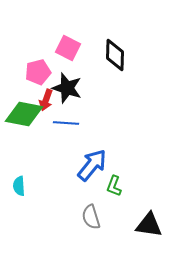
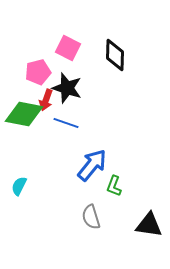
blue line: rotated 15 degrees clockwise
cyan semicircle: rotated 30 degrees clockwise
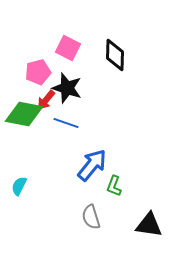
red arrow: rotated 20 degrees clockwise
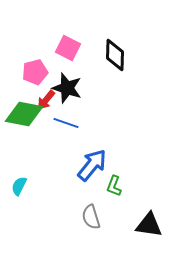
pink pentagon: moved 3 px left
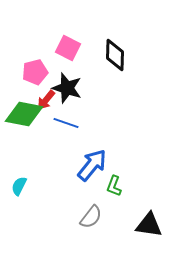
gray semicircle: rotated 125 degrees counterclockwise
